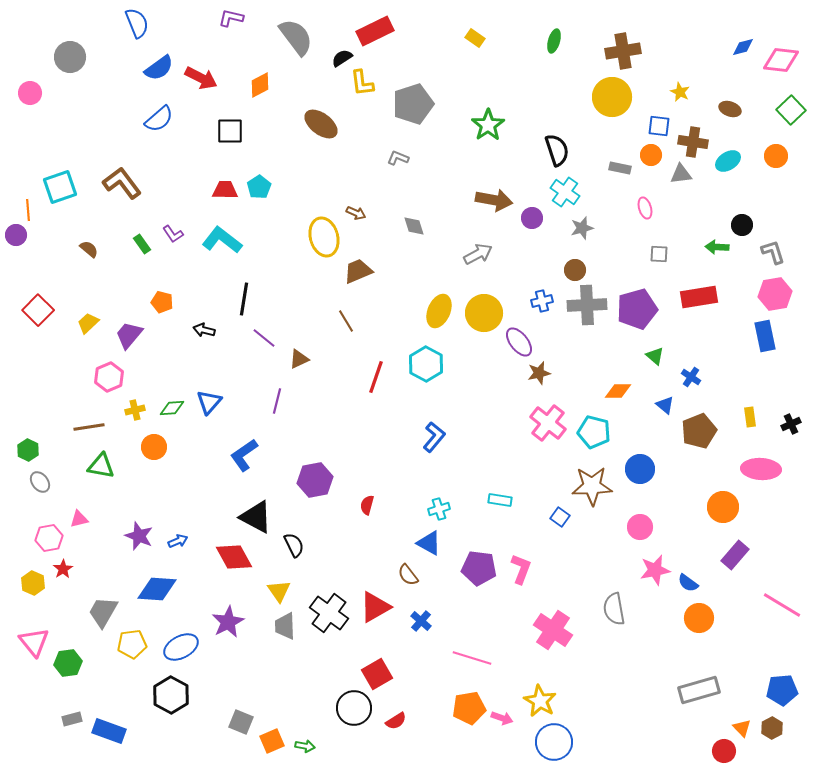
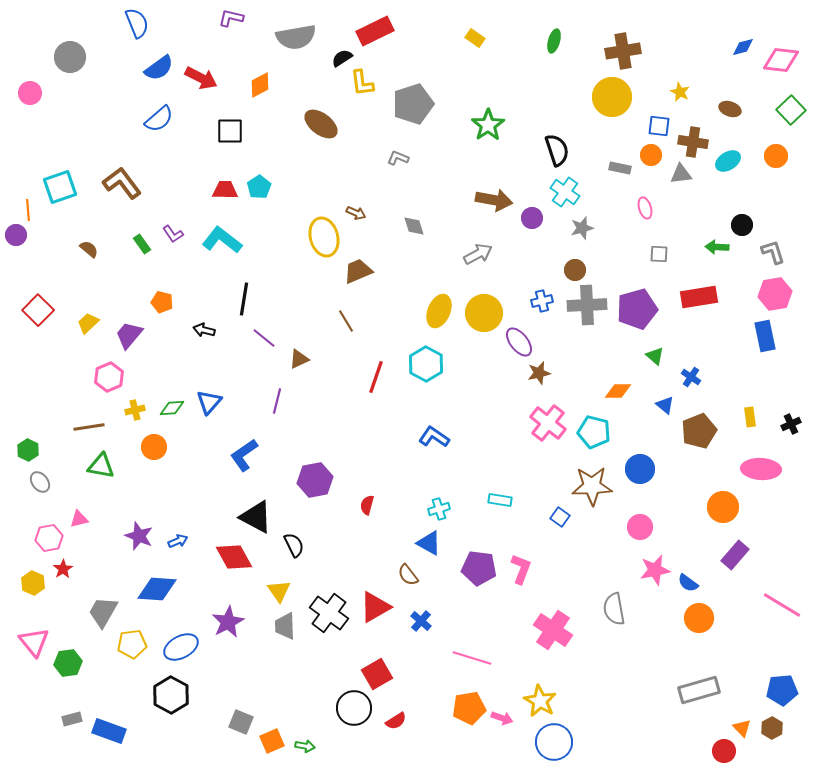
gray semicircle at (296, 37): rotated 117 degrees clockwise
blue L-shape at (434, 437): rotated 96 degrees counterclockwise
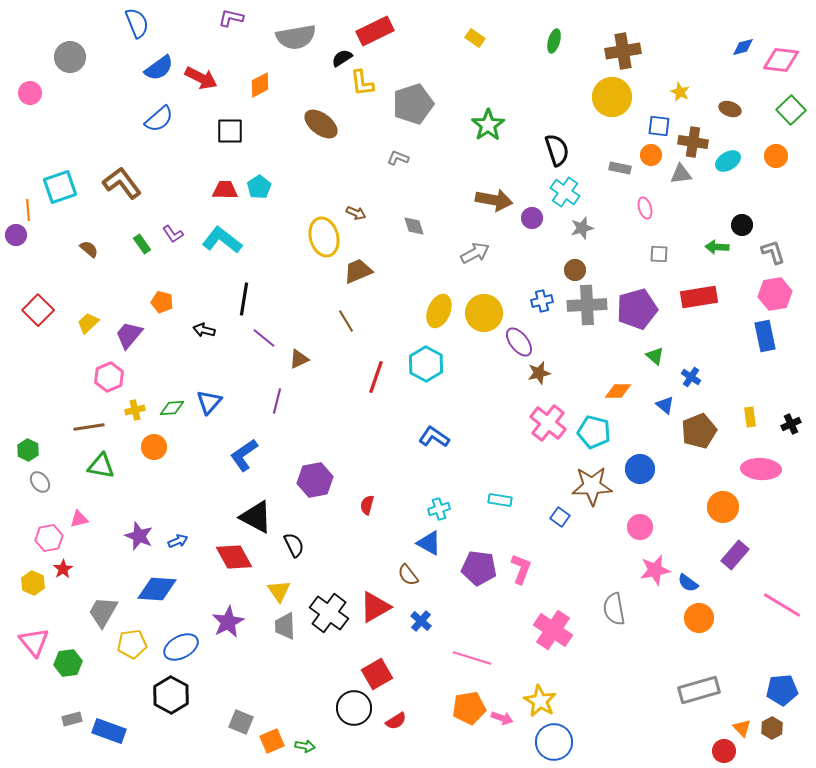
gray arrow at (478, 254): moved 3 px left, 1 px up
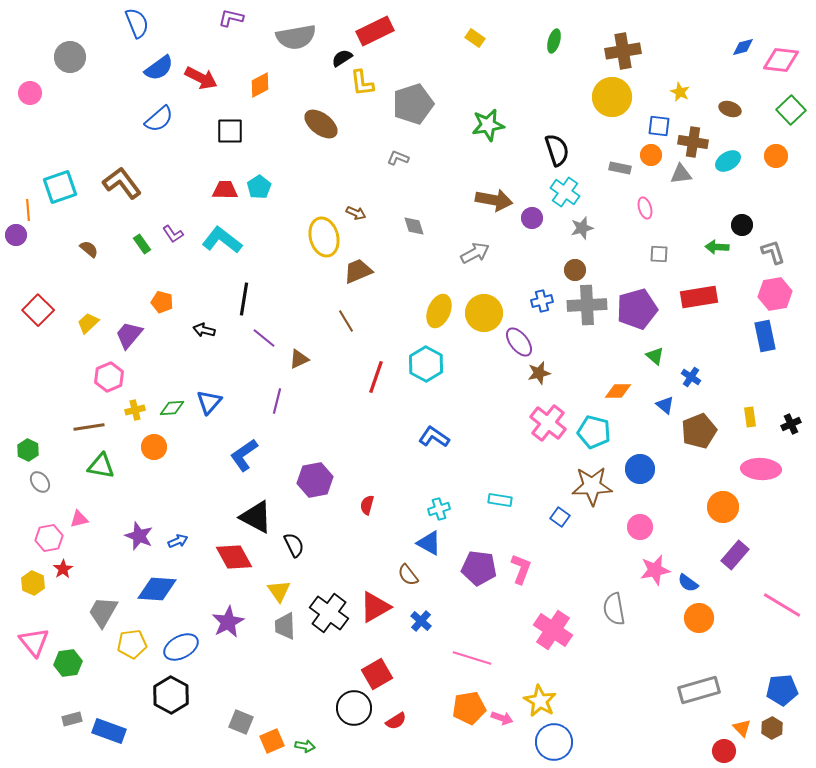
green star at (488, 125): rotated 24 degrees clockwise
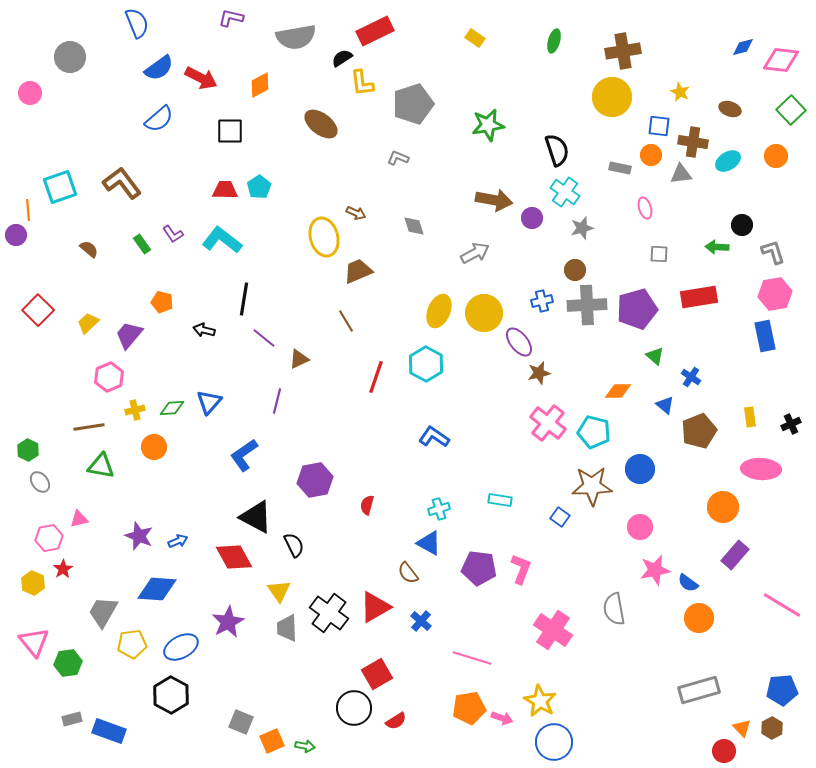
brown semicircle at (408, 575): moved 2 px up
gray trapezoid at (285, 626): moved 2 px right, 2 px down
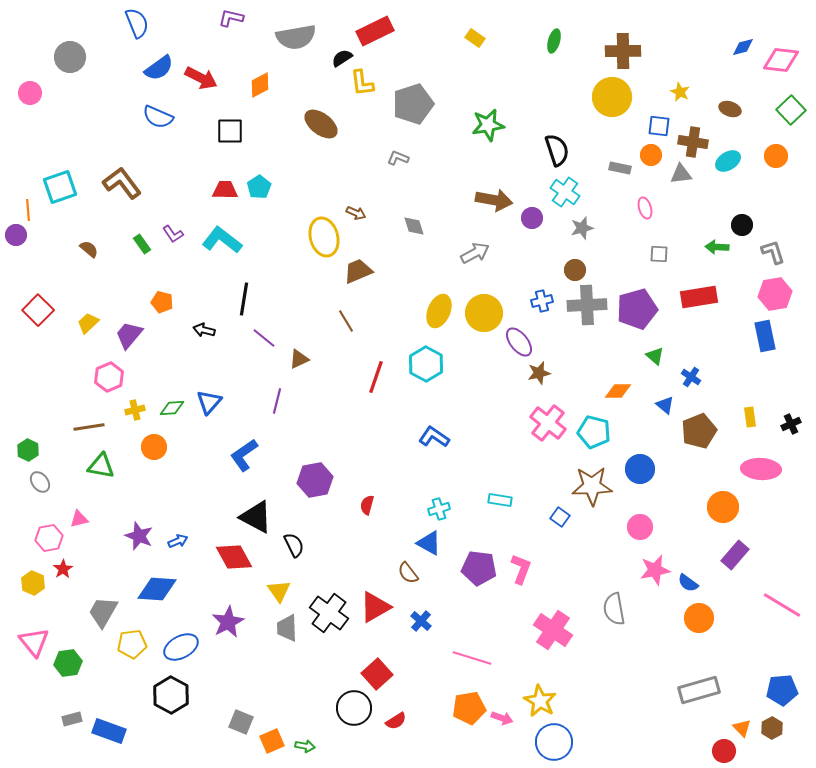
brown cross at (623, 51): rotated 8 degrees clockwise
blue semicircle at (159, 119): moved 1 px left, 2 px up; rotated 64 degrees clockwise
red square at (377, 674): rotated 12 degrees counterclockwise
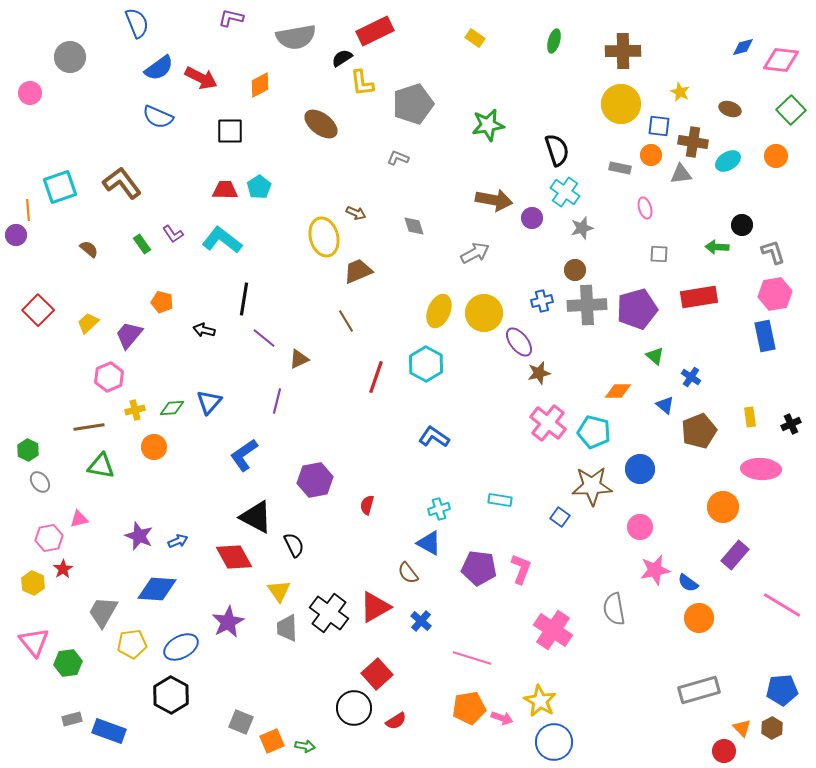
yellow circle at (612, 97): moved 9 px right, 7 px down
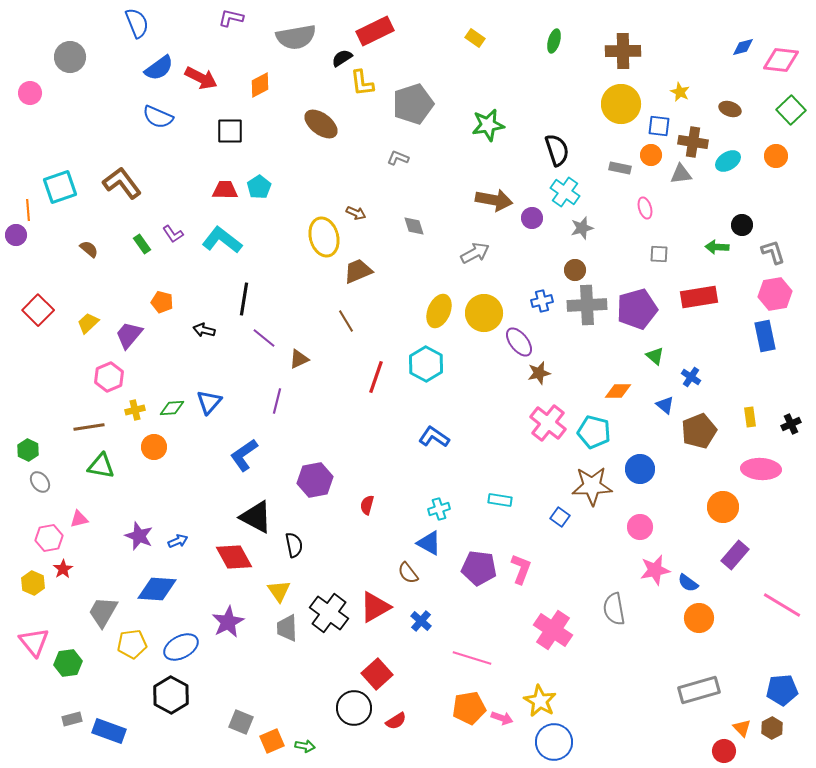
black semicircle at (294, 545): rotated 15 degrees clockwise
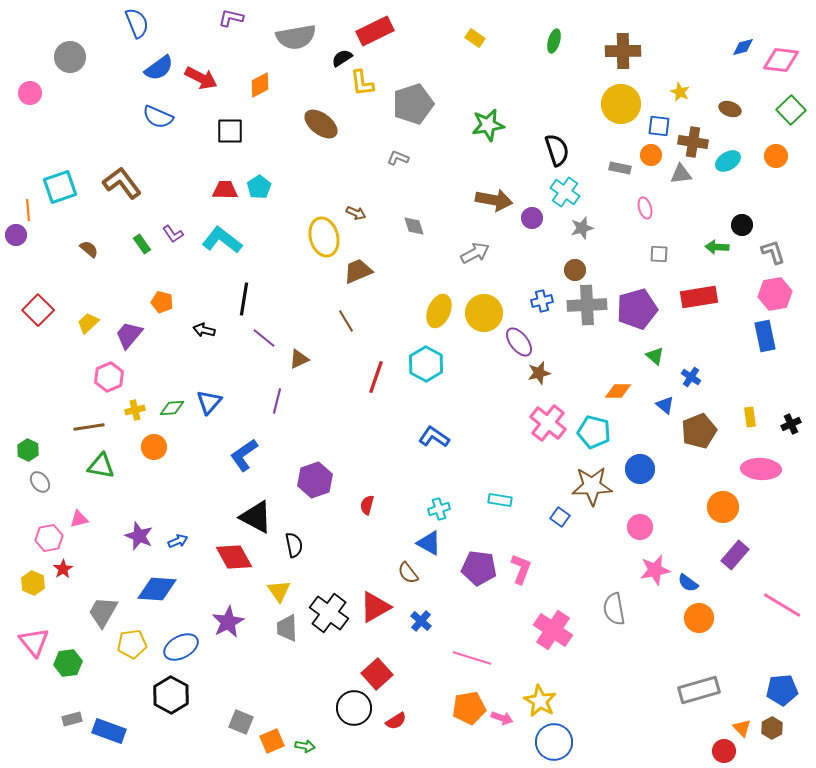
purple hexagon at (315, 480): rotated 8 degrees counterclockwise
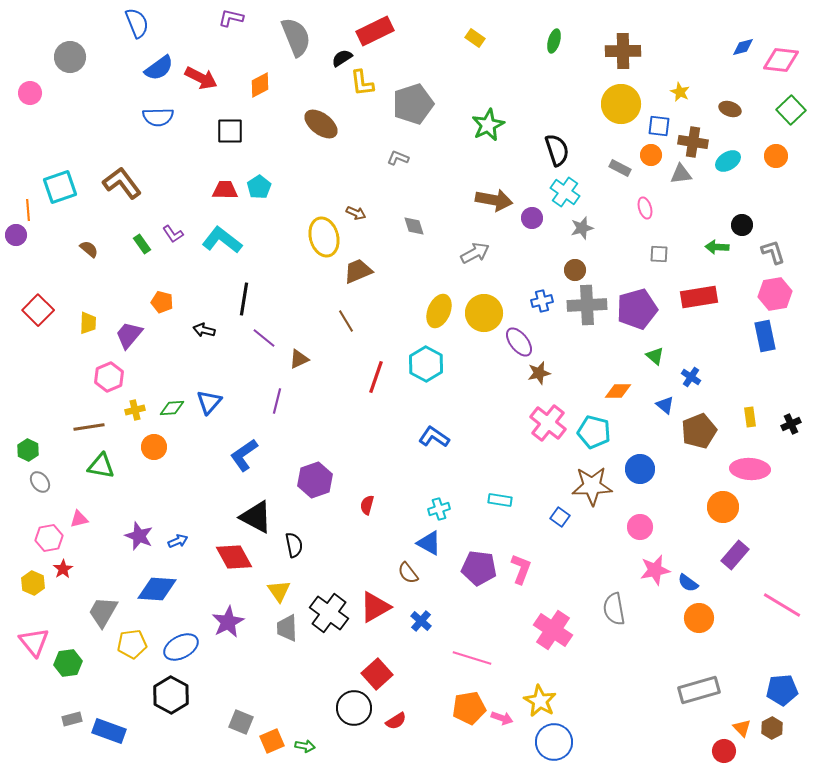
gray semicircle at (296, 37): rotated 102 degrees counterclockwise
blue semicircle at (158, 117): rotated 24 degrees counterclockwise
green star at (488, 125): rotated 16 degrees counterclockwise
gray rectangle at (620, 168): rotated 15 degrees clockwise
yellow trapezoid at (88, 323): rotated 135 degrees clockwise
pink ellipse at (761, 469): moved 11 px left
